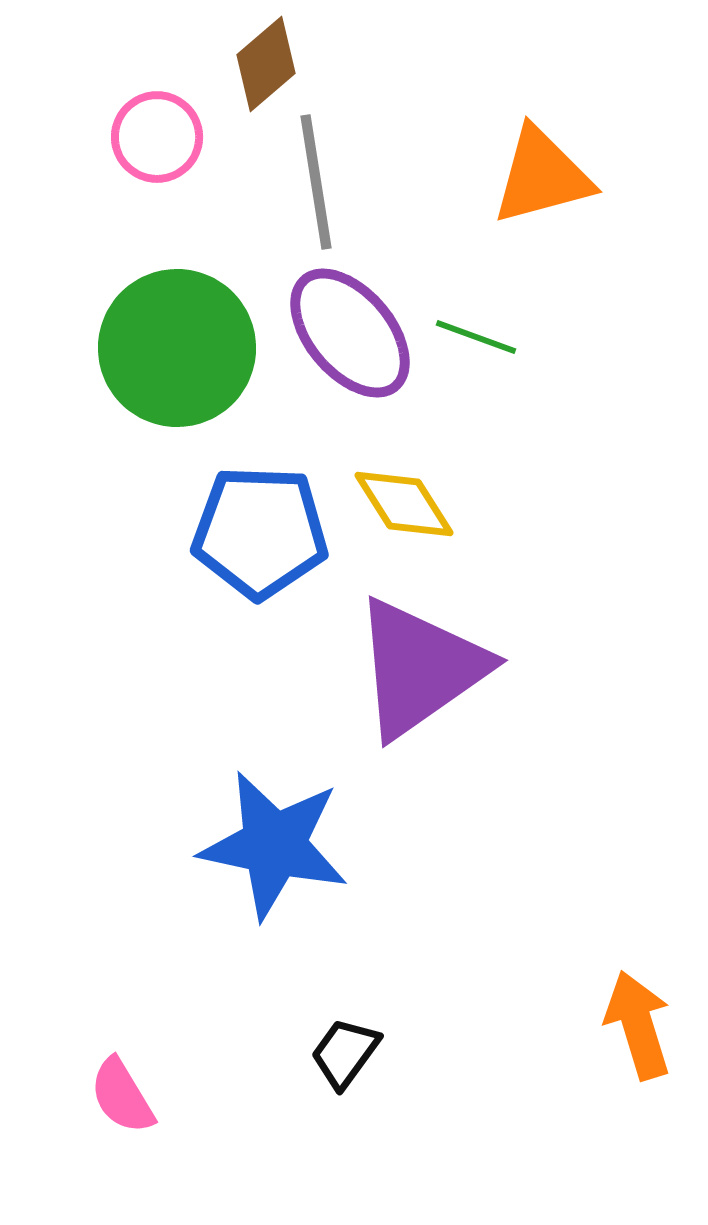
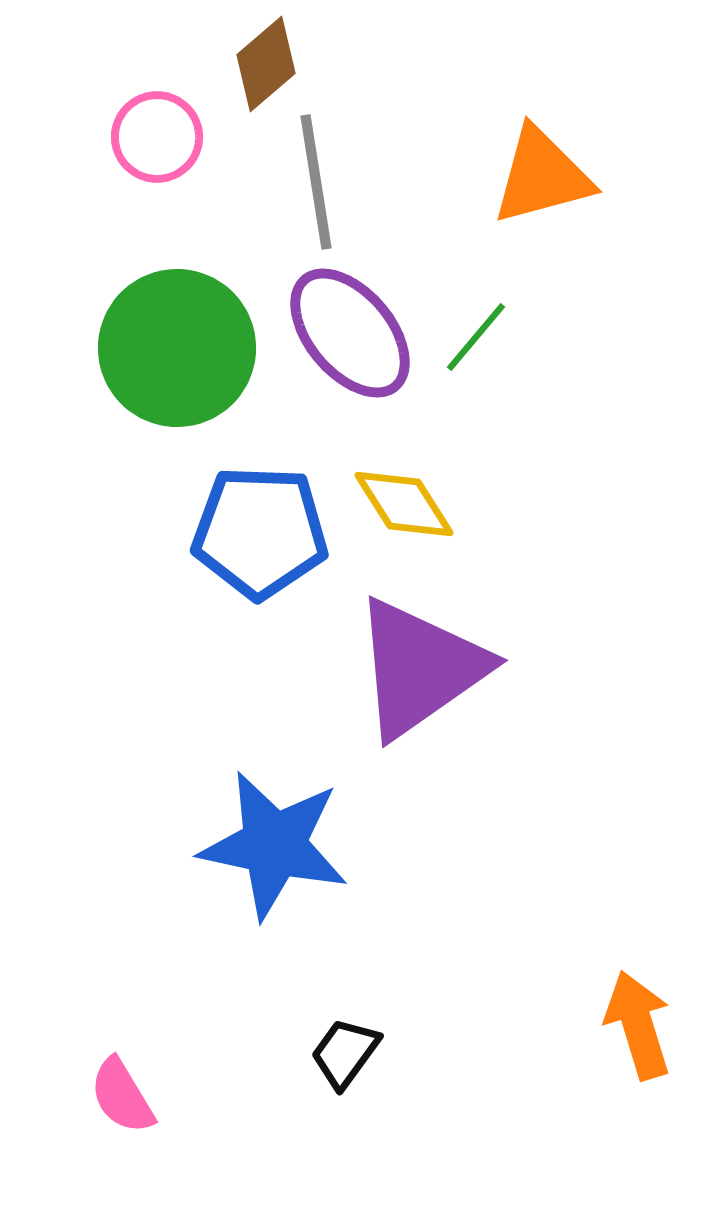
green line: rotated 70 degrees counterclockwise
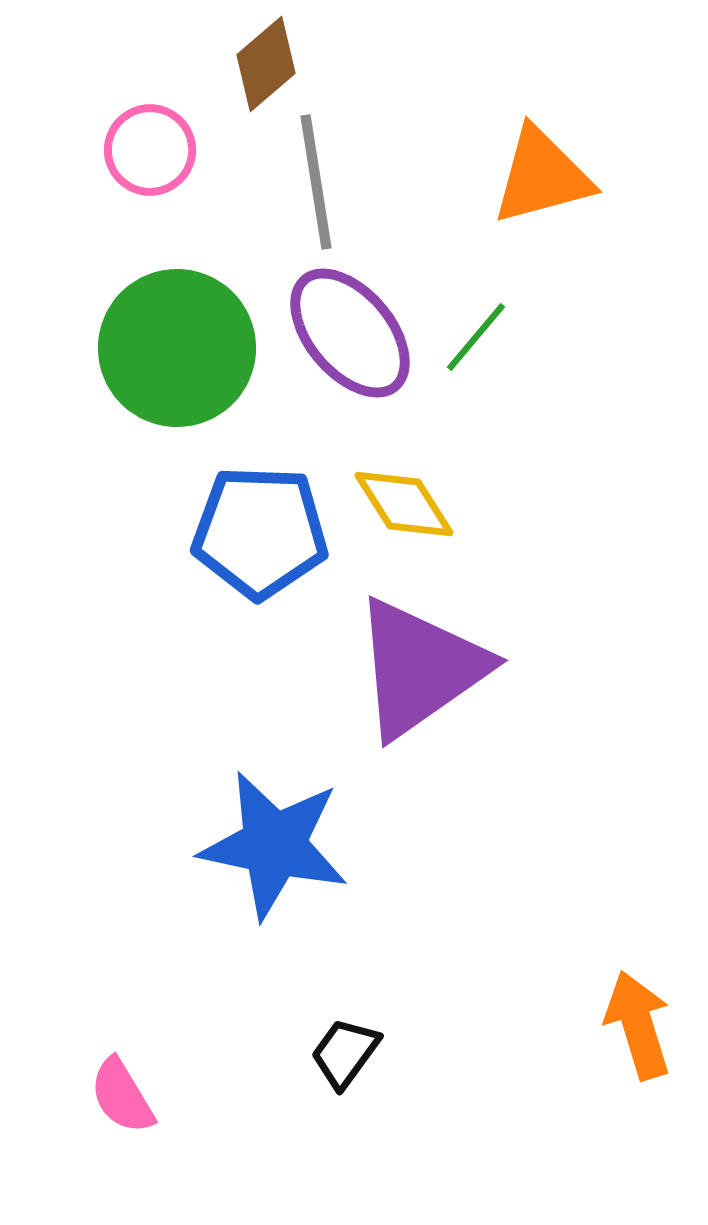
pink circle: moved 7 px left, 13 px down
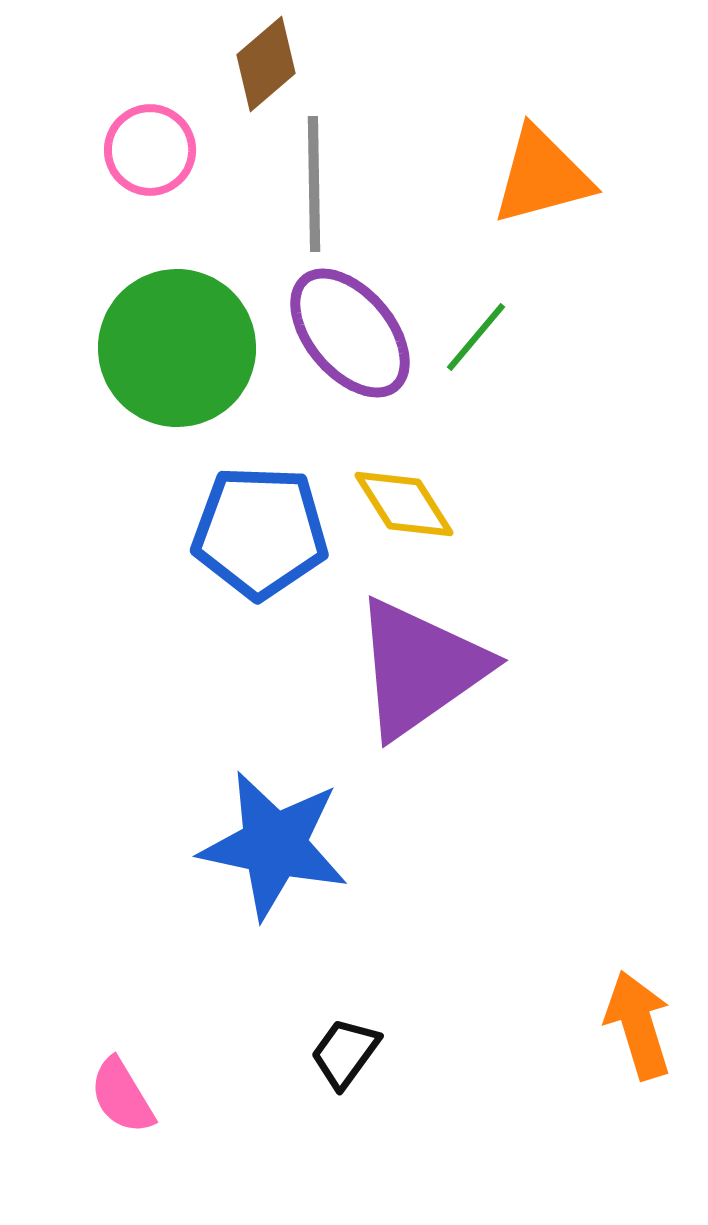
gray line: moved 2 px left, 2 px down; rotated 8 degrees clockwise
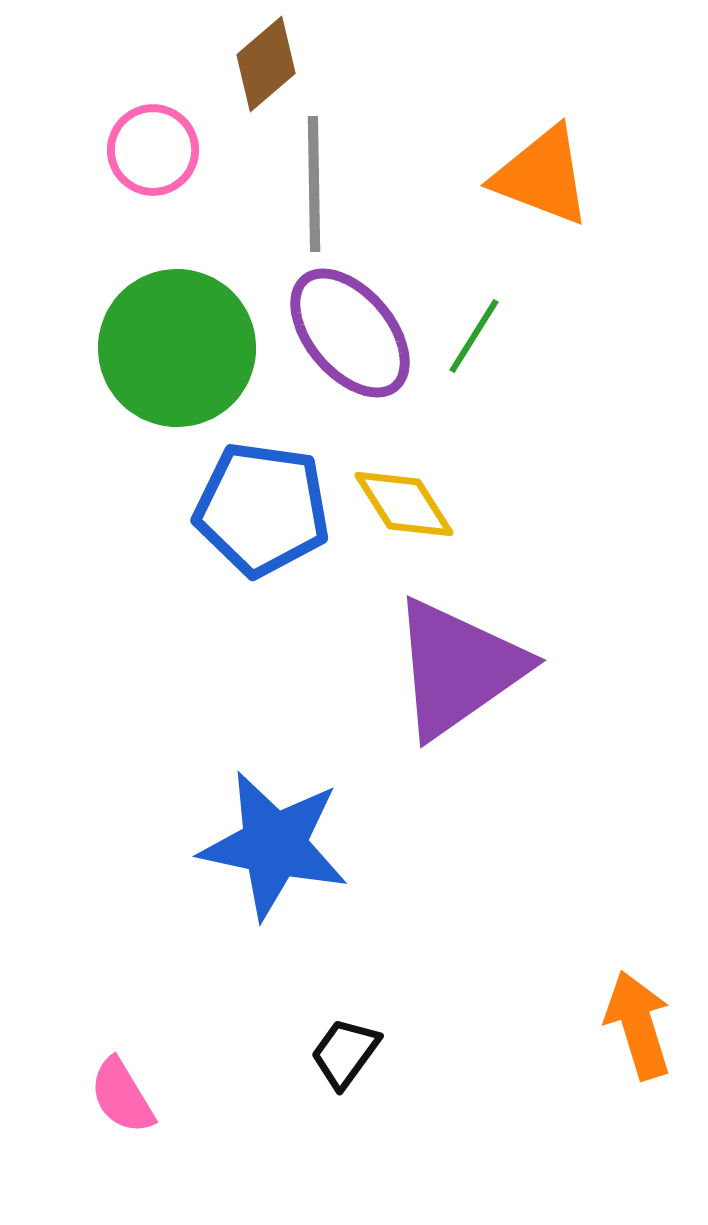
pink circle: moved 3 px right
orange triangle: rotated 36 degrees clockwise
green line: moved 2 px left, 1 px up; rotated 8 degrees counterclockwise
blue pentagon: moved 2 px right, 23 px up; rotated 6 degrees clockwise
purple triangle: moved 38 px right
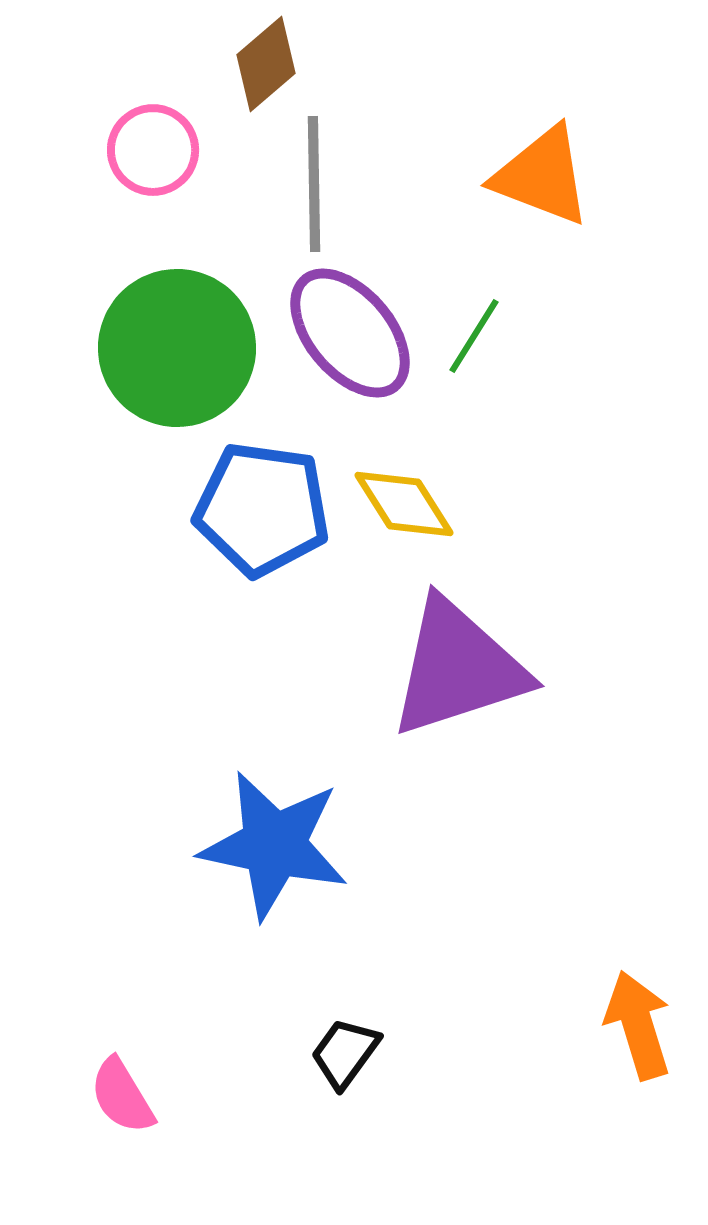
purple triangle: rotated 17 degrees clockwise
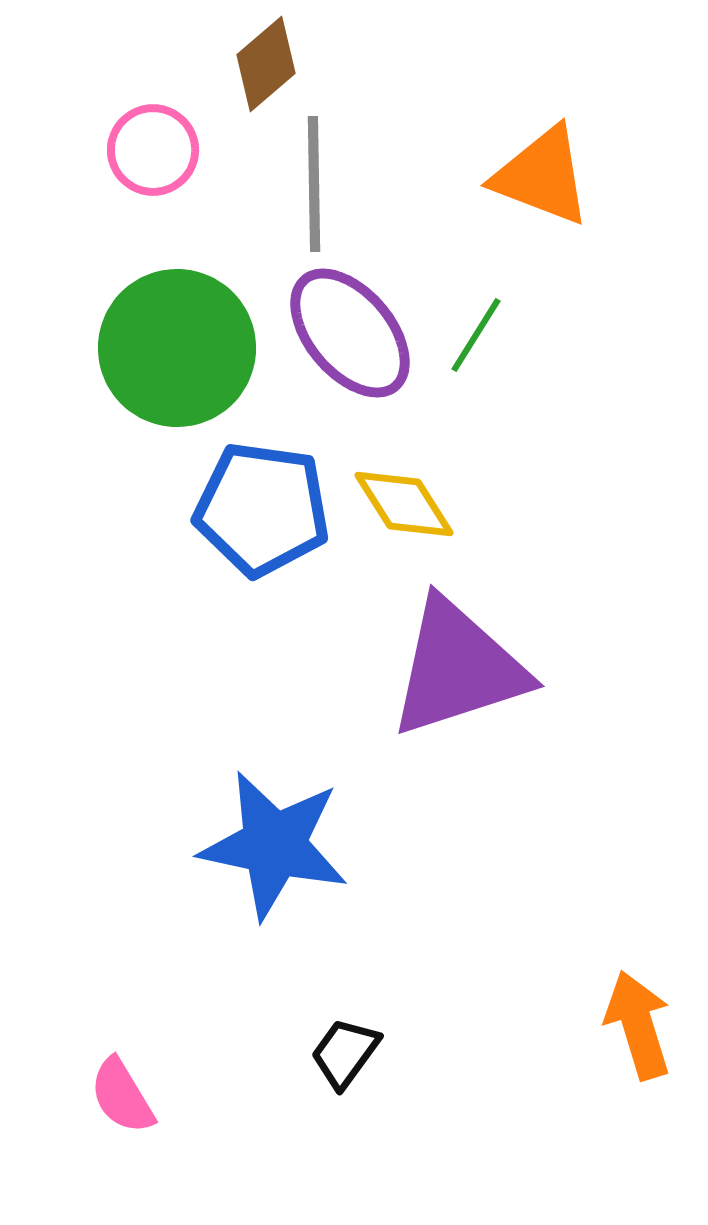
green line: moved 2 px right, 1 px up
